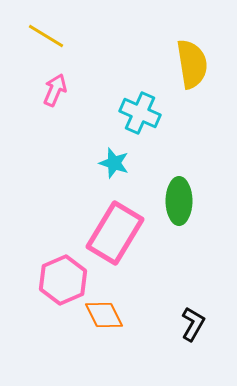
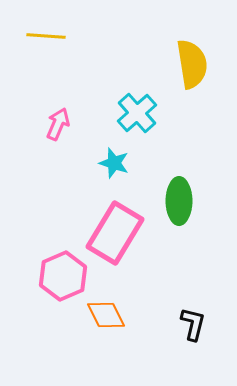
yellow line: rotated 27 degrees counterclockwise
pink arrow: moved 3 px right, 34 px down
cyan cross: moved 3 px left; rotated 24 degrees clockwise
pink hexagon: moved 4 px up
orange diamond: moved 2 px right
black L-shape: rotated 16 degrees counterclockwise
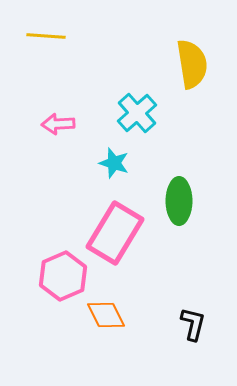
pink arrow: rotated 116 degrees counterclockwise
